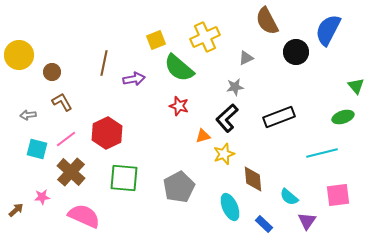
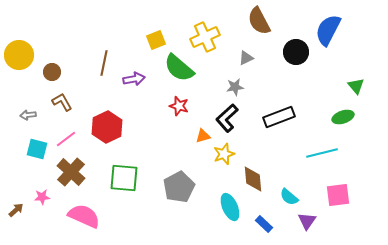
brown semicircle: moved 8 px left
red hexagon: moved 6 px up
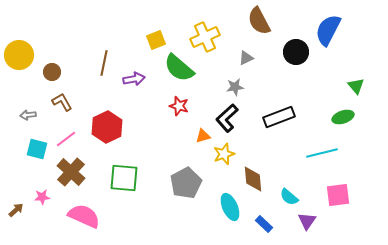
gray pentagon: moved 7 px right, 4 px up
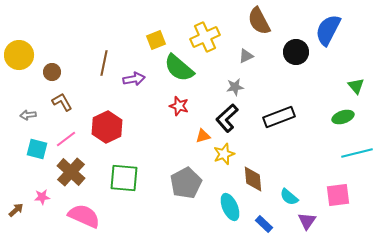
gray triangle: moved 2 px up
cyan line: moved 35 px right
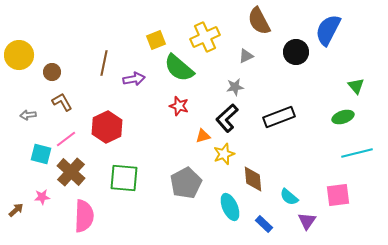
cyan square: moved 4 px right, 5 px down
pink semicircle: rotated 68 degrees clockwise
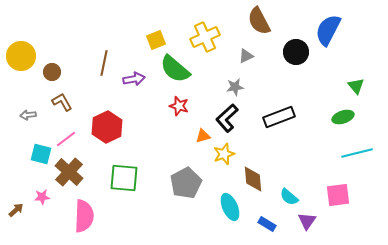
yellow circle: moved 2 px right, 1 px down
green semicircle: moved 4 px left, 1 px down
brown cross: moved 2 px left
blue rectangle: moved 3 px right; rotated 12 degrees counterclockwise
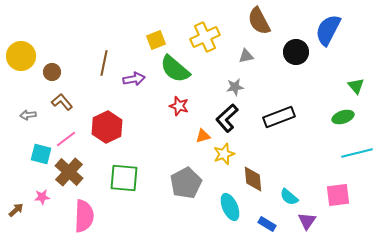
gray triangle: rotated 14 degrees clockwise
brown L-shape: rotated 10 degrees counterclockwise
